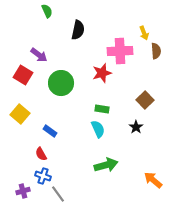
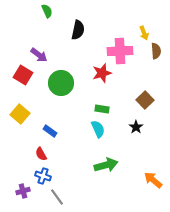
gray line: moved 1 px left, 3 px down
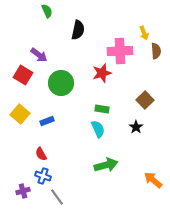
blue rectangle: moved 3 px left, 10 px up; rotated 56 degrees counterclockwise
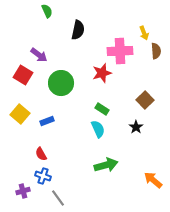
green rectangle: rotated 24 degrees clockwise
gray line: moved 1 px right, 1 px down
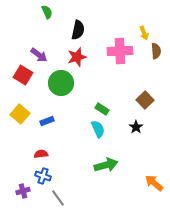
green semicircle: moved 1 px down
red star: moved 25 px left, 16 px up
red semicircle: rotated 112 degrees clockwise
orange arrow: moved 1 px right, 3 px down
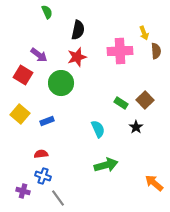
green rectangle: moved 19 px right, 6 px up
purple cross: rotated 32 degrees clockwise
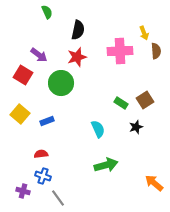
brown square: rotated 12 degrees clockwise
black star: rotated 16 degrees clockwise
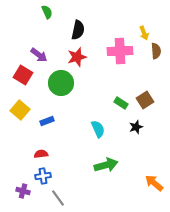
yellow square: moved 4 px up
blue cross: rotated 28 degrees counterclockwise
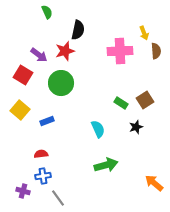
red star: moved 12 px left, 6 px up
